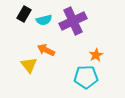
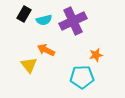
orange star: rotated 16 degrees clockwise
cyan pentagon: moved 4 px left
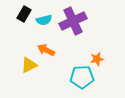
orange star: moved 1 px right, 4 px down
yellow triangle: rotated 42 degrees clockwise
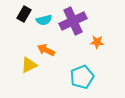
orange star: moved 17 px up; rotated 16 degrees clockwise
cyan pentagon: rotated 20 degrees counterclockwise
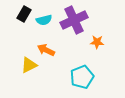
purple cross: moved 1 px right, 1 px up
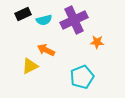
black rectangle: moved 1 px left; rotated 35 degrees clockwise
yellow triangle: moved 1 px right, 1 px down
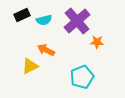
black rectangle: moved 1 px left, 1 px down
purple cross: moved 3 px right, 1 px down; rotated 16 degrees counterclockwise
